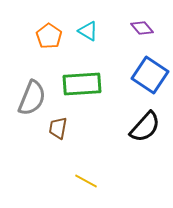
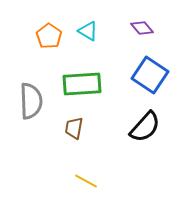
gray semicircle: moved 1 px left, 3 px down; rotated 24 degrees counterclockwise
brown trapezoid: moved 16 px right
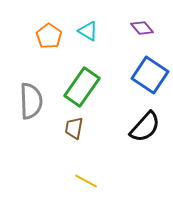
green rectangle: moved 3 px down; rotated 51 degrees counterclockwise
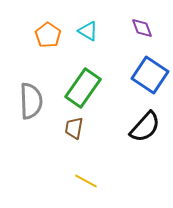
purple diamond: rotated 20 degrees clockwise
orange pentagon: moved 1 px left, 1 px up
green rectangle: moved 1 px right, 1 px down
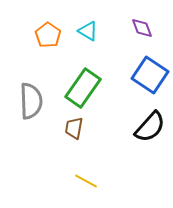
black semicircle: moved 5 px right
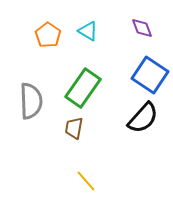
black semicircle: moved 7 px left, 9 px up
yellow line: rotated 20 degrees clockwise
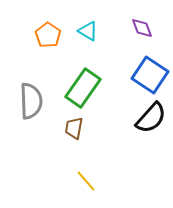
black semicircle: moved 8 px right
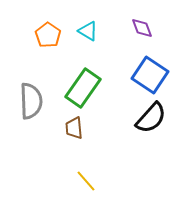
brown trapezoid: rotated 15 degrees counterclockwise
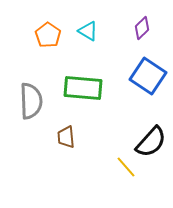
purple diamond: rotated 65 degrees clockwise
blue square: moved 2 px left, 1 px down
green rectangle: rotated 60 degrees clockwise
black semicircle: moved 24 px down
brown trapezoid: moved 8 px left, 9 px down
yellow line: moved 40 px right, 14 px up
